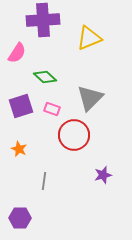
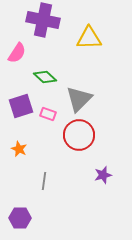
purple cross: rotated 16 degrees clockwise
yellow triangle: rotated 20 degrees clockwise
gray triangle: moved 11 px left, 1 px down
pink rectangle: moved 4 px left, 5 px down
red circle: moved 5 px right
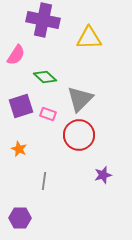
pink semicircle: moved 1 px left, 2 px down
gray triangle: moved 1 px right
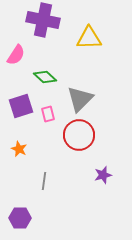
pink rectangle: rotated 56 degrees clockwise
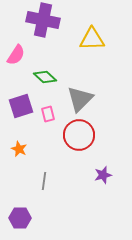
yellow triangle: moved 3 px right, 1 px down
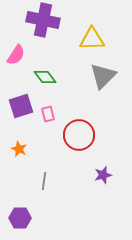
green diamond: rotated 10 degrees clockwise
gray triangle: moved 23 px right, 23 px up
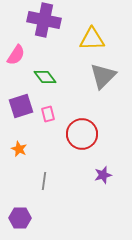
purple cross: moved 1 px right
red circle: moved 3 px right, 1 px up
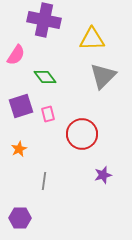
orange star: rotated 21 degrees clockwise
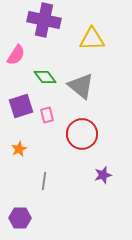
gray triangle: moved 22 px left, 10 px down; rotated 36 degrees counterclockwise
pink rectangle: moved 1 px left, 1 px down
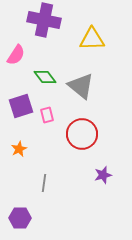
gray line: moved 2 px down
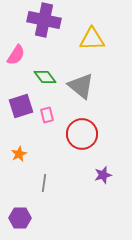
orange star: moved 5 px down
